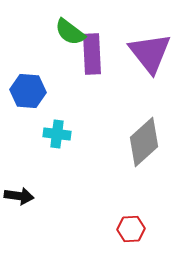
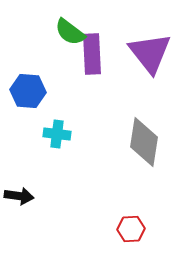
gray diamond: rotated 39 degrees counterclockwise
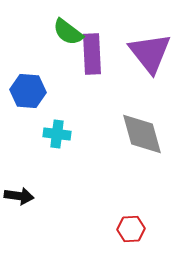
green semicircle: moved 2 px left
gray diamond: moved 2 px left, 8 px up; rotated 24 degrees counterclockwise
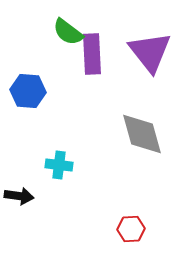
purple triangle: moved 1 px up
cyan cross: moved 2 px right, 31 px down
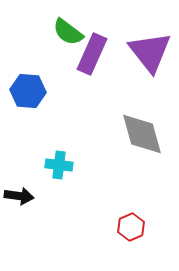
purple rectangle: rotated 27 degrees clockwise
red hexagon: moved 2 px up; rotated 20 degrees counterclockwise
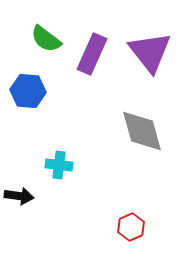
green semicircle: moved 22 px left, 7 px down
gray diamond: moved 3 px up
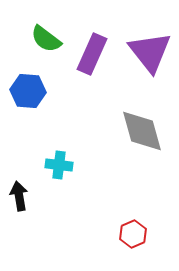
black arrow: rotated 108 degrees counterclockwise
red hexagon: moved 2 px right, 7 px down
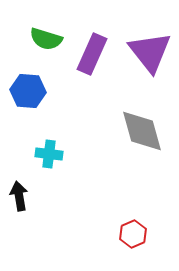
green semicircle: rotated 20 degrees counterclockwise
cyan cross: moved 10 px left, 11 px up
